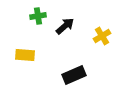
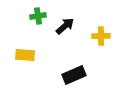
yellow cross: moved 1 px left; rotated 30 degrees clockwise
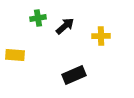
green cross: moved 2 px down
yellow rectangle: moved 10 px left
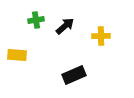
green cross: moved 2 px left, 2 px down
yellow rectangle: moved 2 px right
